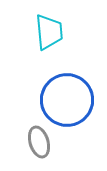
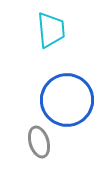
cyan trapezoid: moved 2 px right, 2 px up
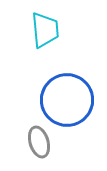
cyan trapezoid: moved 6 px left
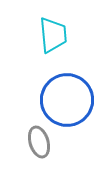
cyan trapezoid: moved 8 px right, 5 px down
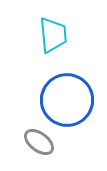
gray ellipse: rotated 36 degrees counterclockwise
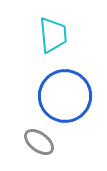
blue circle: moved 2 px left, 4 px up
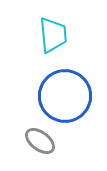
gray ellipse: moved 1 px right, 1 px up
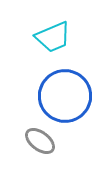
cyan trapezoid: moved 2 px down; rotated 72 degrees clockwise
